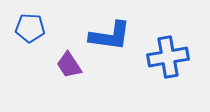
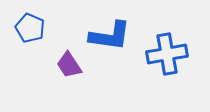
blue pentagon: rotated 20 degrees clockwise
blue cross: moved 1 px left, 3 px up
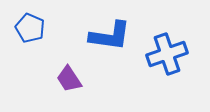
blue cross: rotated 9 degrees counterclockwise
purple trapezoid: moved 14 px down
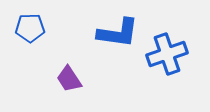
blue pentagon: rotated 24 degrees counterclockwise
blue L-shape: moved 8 px right, 3 px up
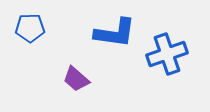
blue L-shape: moved 3 px left
purple trapezoid: moved 7 px right; rotated 16 degrees counterclockwise
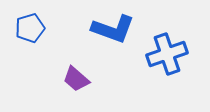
blue pentagon: rotated 16 degrees counterclockwise
blue L-shape: moved 2 px left, 4 px up; rotated 12 degrees clockwise
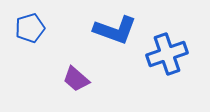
blue L-shape: moved 2 px right, 1 px down
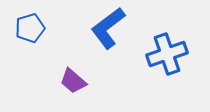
blue L-shape: moved 7 px left, 2 px up; rotated 123 degrees clockwise
purple trapezoid: moved 3 px left, 2 px down
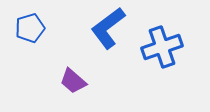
blue cross: moved 5 px left, 7 px up
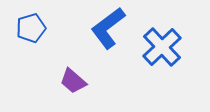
blue pentagon: moved 1 px right
blue cross: rotated 24 degrees counterclockwise
